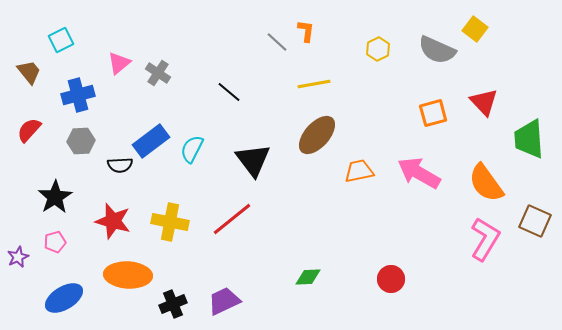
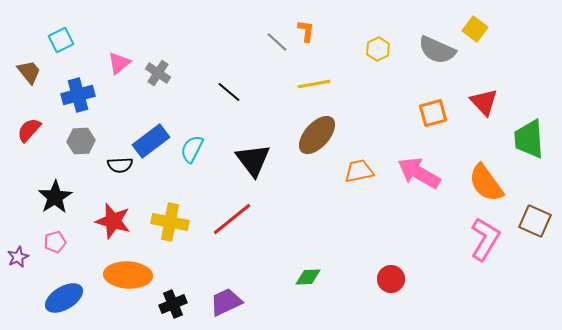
purple trapezoid: moved 2 px right, 1 px down
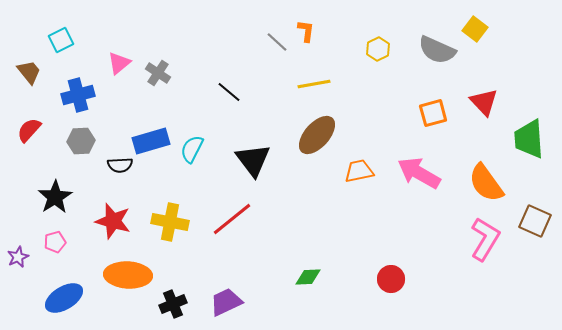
blue rectangle: rotated 21 degrees clockwise
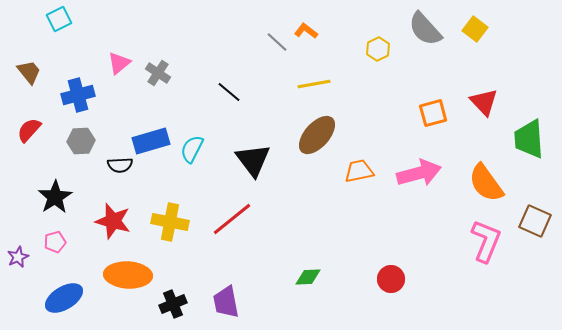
orange L-shape: rotated 60 degrees counterclockwise
cyan square: moved 2 px left, 21 px up
gray semicircle: moved 12 px left, 21 px up; rotated 24 degrees clockwise
pink arrow: rotated 135 degrees clockwise
pink L-shape: moved 1 px right, 2 px down; rotated 9 degrees counterclockwise
purple trapezoid: rotated 76 degrees counterclockwise
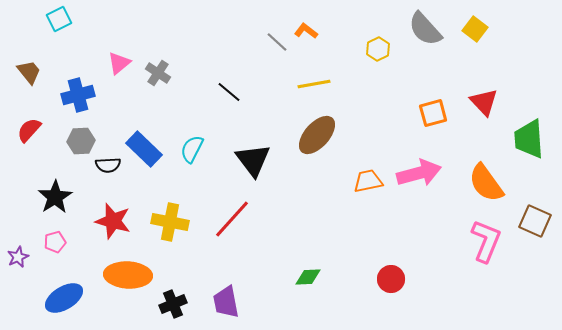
blue rectangle: moved 7 px left, 8 px down; rotated 60 degrees clockwise
black semicircle: moved 12 px left
orange trapezoid: moved 9 px right, 10 px down
red line: rotated 9 degrees counterclockwise
